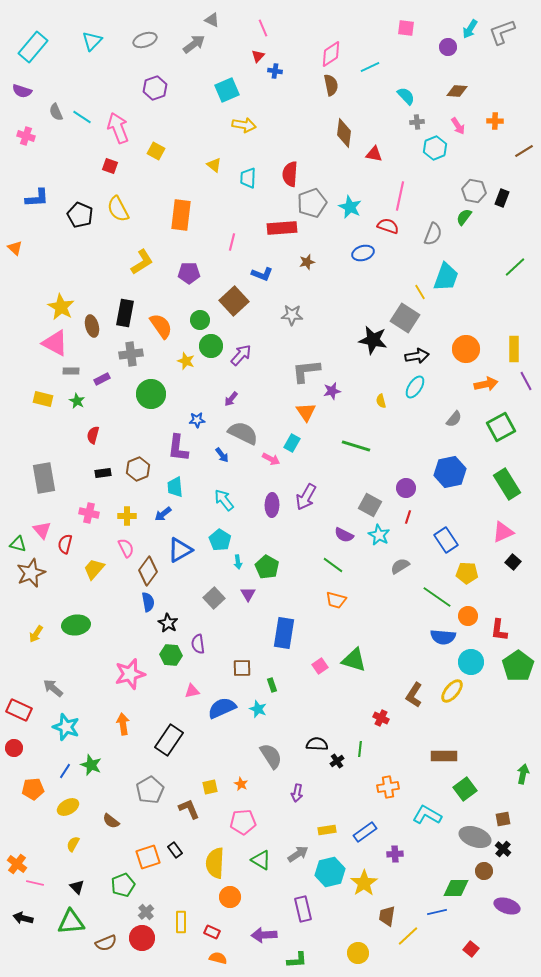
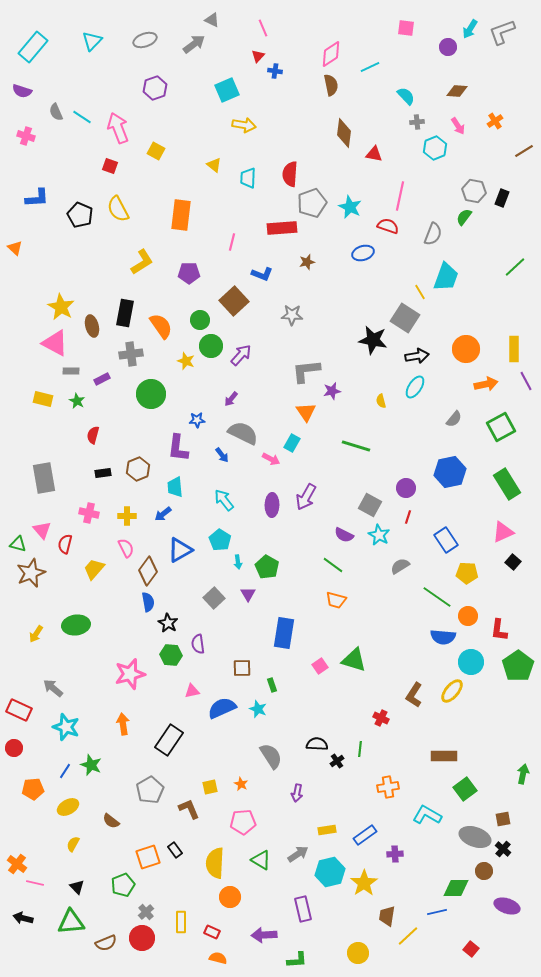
orange cross at (495, 121): rotated 35 degrees counterclockwise
blue rectangle at (365, 832): moved 3 px down
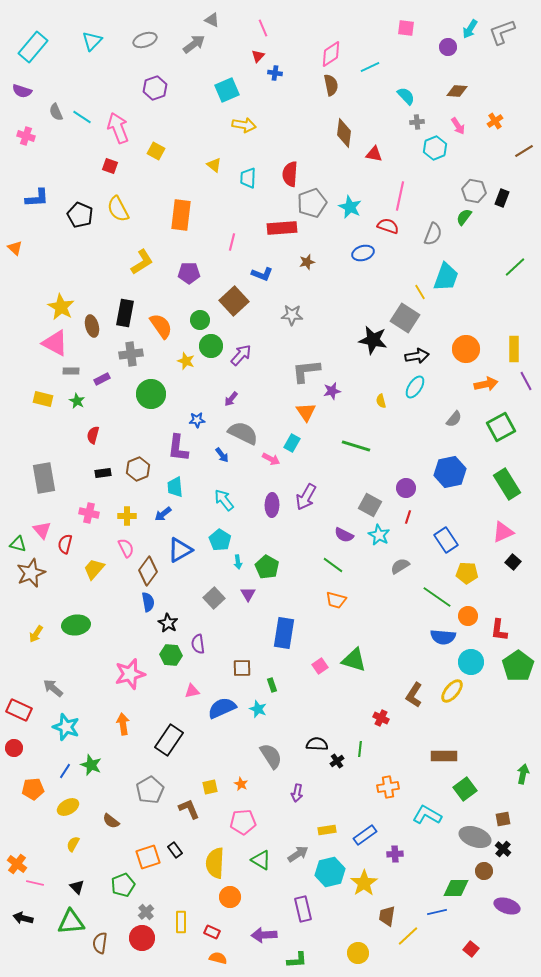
blue cross at (275, 71): moved 2 px down
brown semicircle at (106, 943): moved 6 px left; rotated 120 degrees clockwise
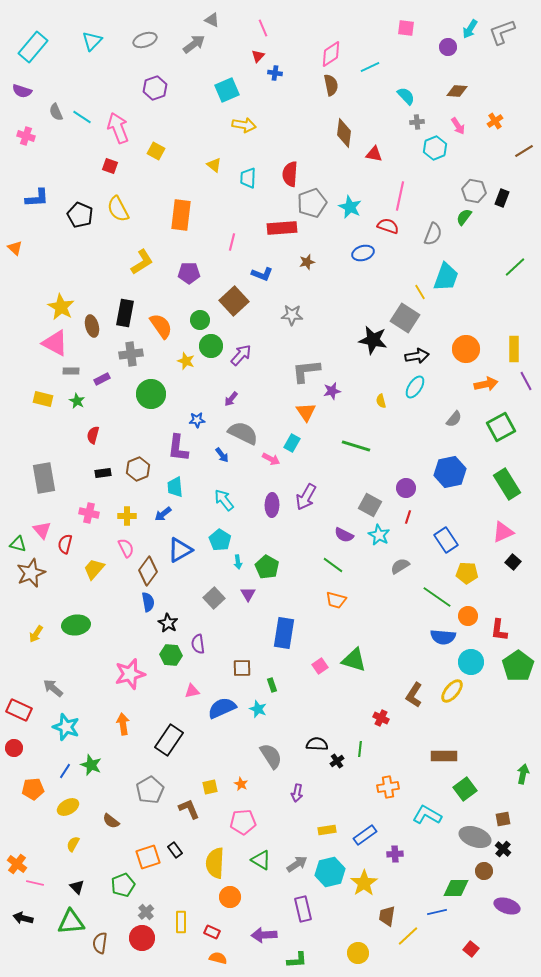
gray arrow at (298, 854): moved 1 px left, 10 px down
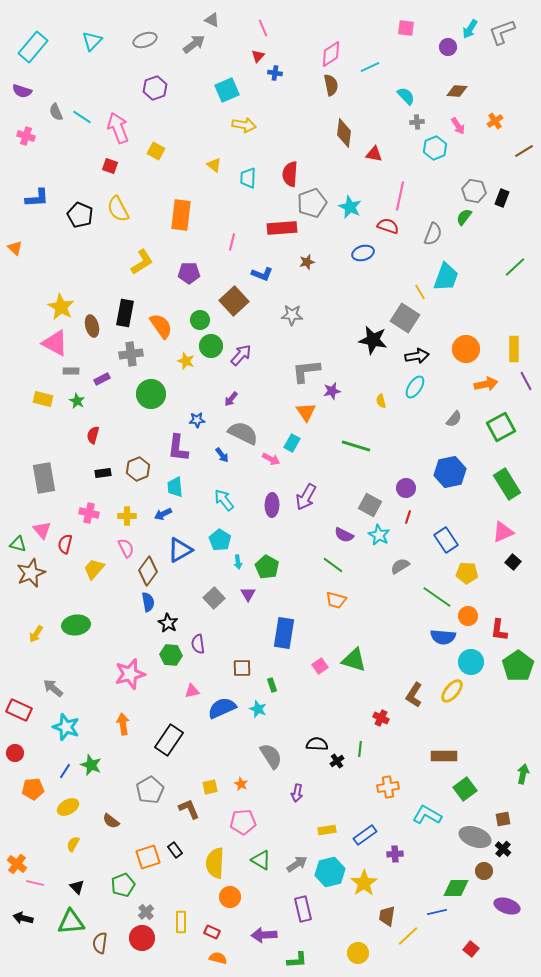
blue arrow at (163, 514): rotated 12 degrees clockwise
red circle at (14, 748): moved 1 px right, 5 px down
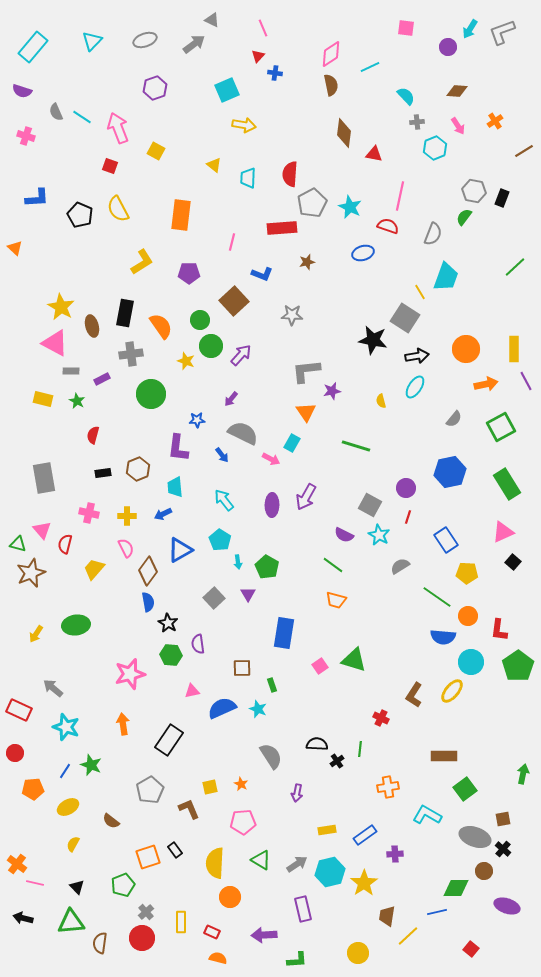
gray pentagon at (312, 203): rotated 8 degrees counterclockwise
